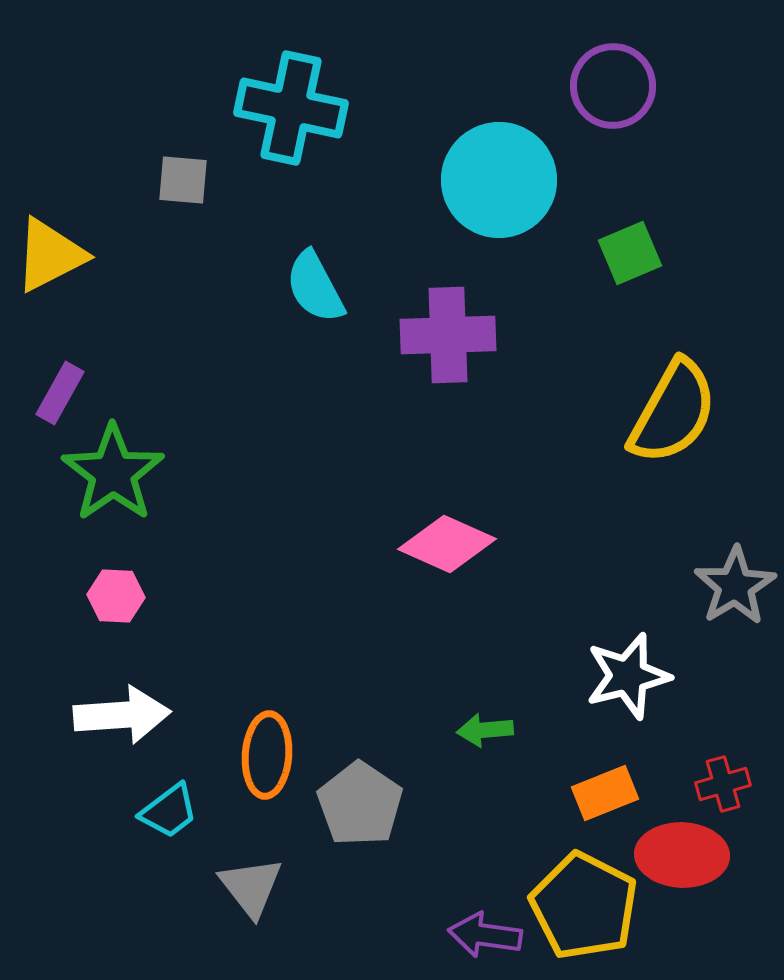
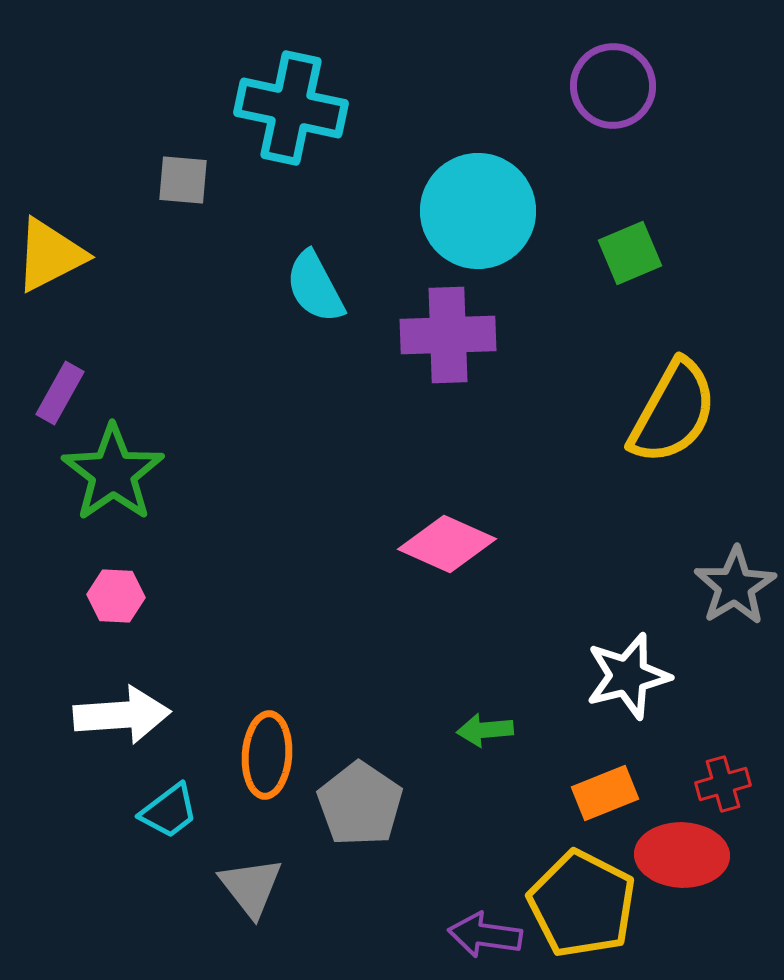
cyan circle: moved 21 px left, 31 px down
yellow pentagon: moved 2 px left, 2 px up
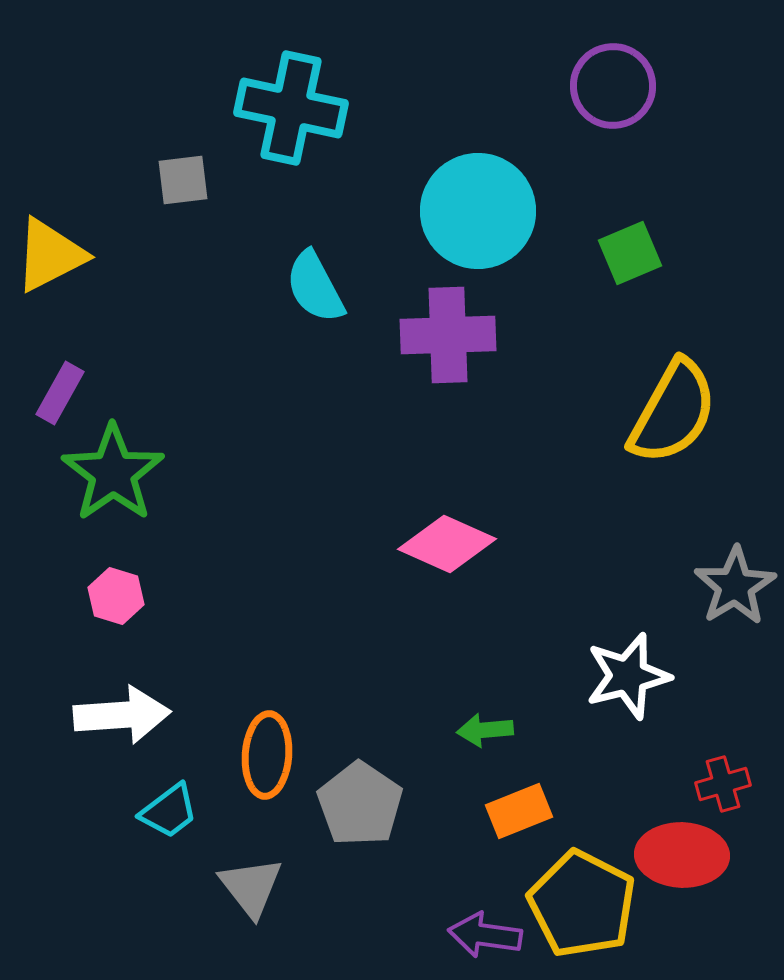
gray square: rotated 12 degrees counterclockwise
pink hexagon: rotated 14 degrees clockwise
orange rectangle: moved 86 px left, 18 px down
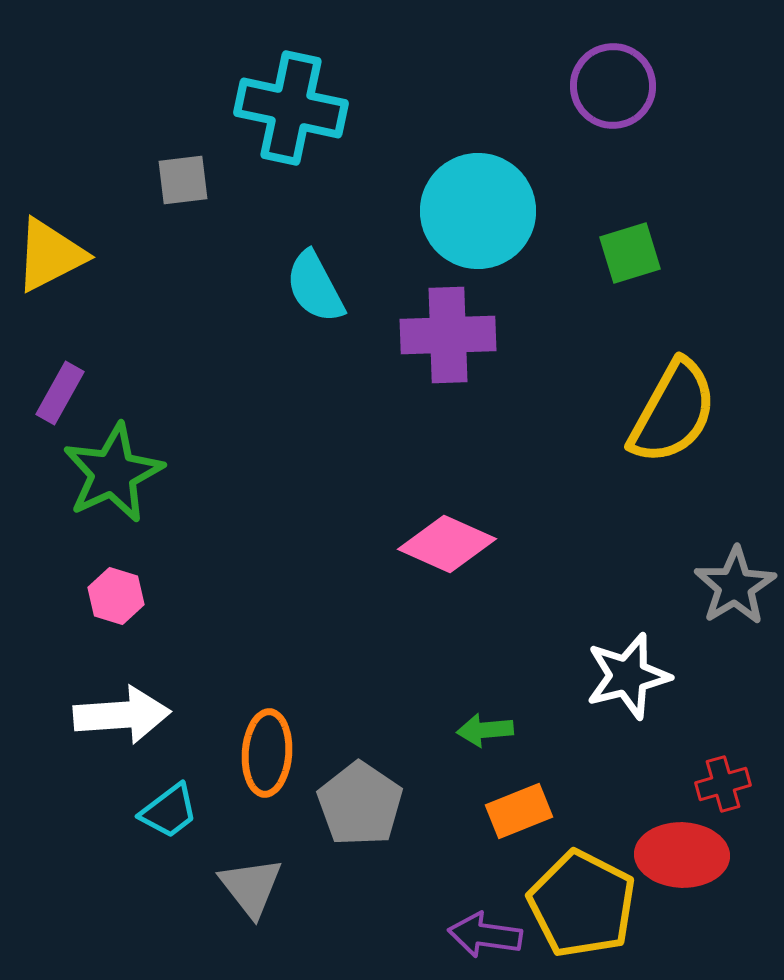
green square: rotated 6 degrees clockwise
green star: rotated 10 degrees clockwise
orange ellipse: moved 2 px up
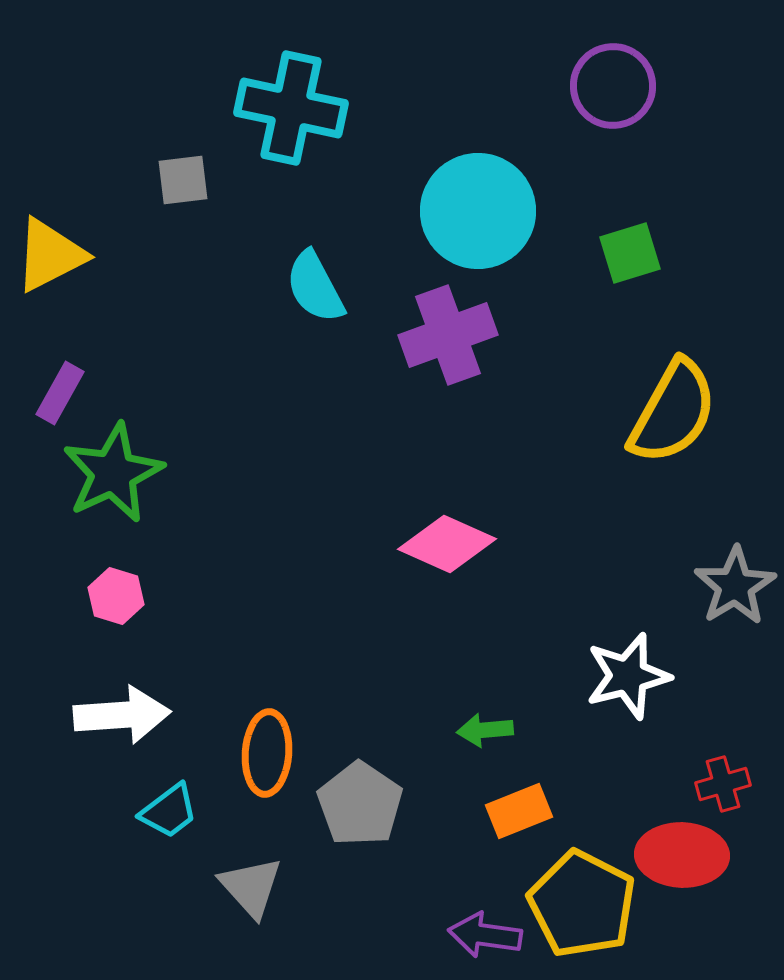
purple cross: rotated 18 degrees counterclockwise
gray triangle: rotated 4 degrees counterclockwise
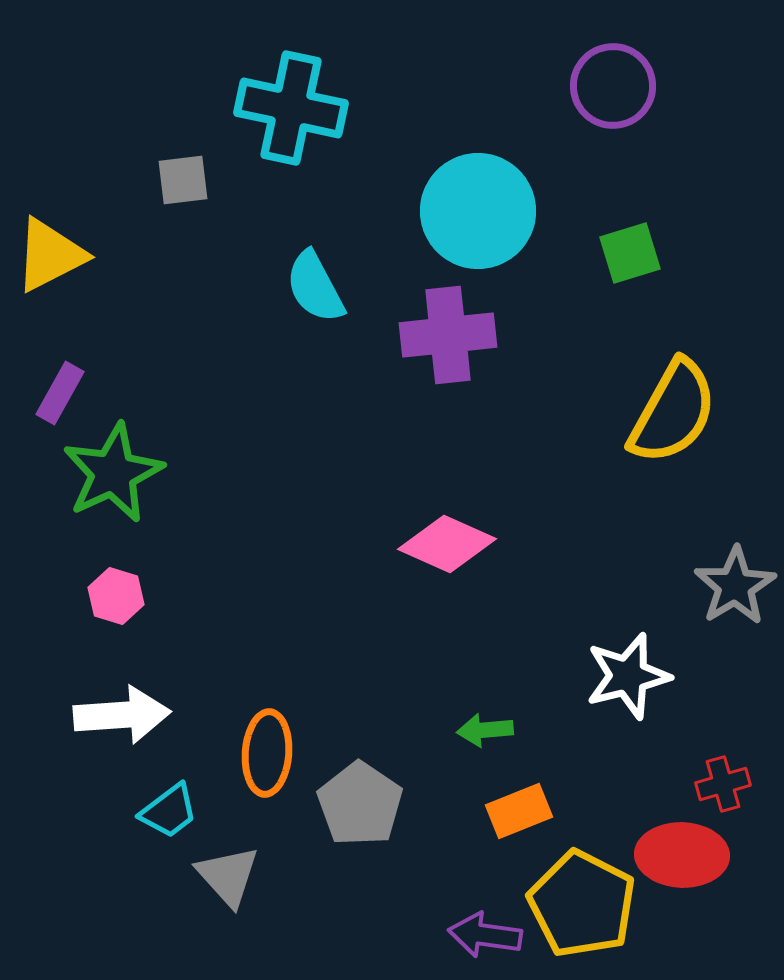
purple cross: rotated 14 degrees clockwise
gray triangle: moved 23 px left, 11 px up
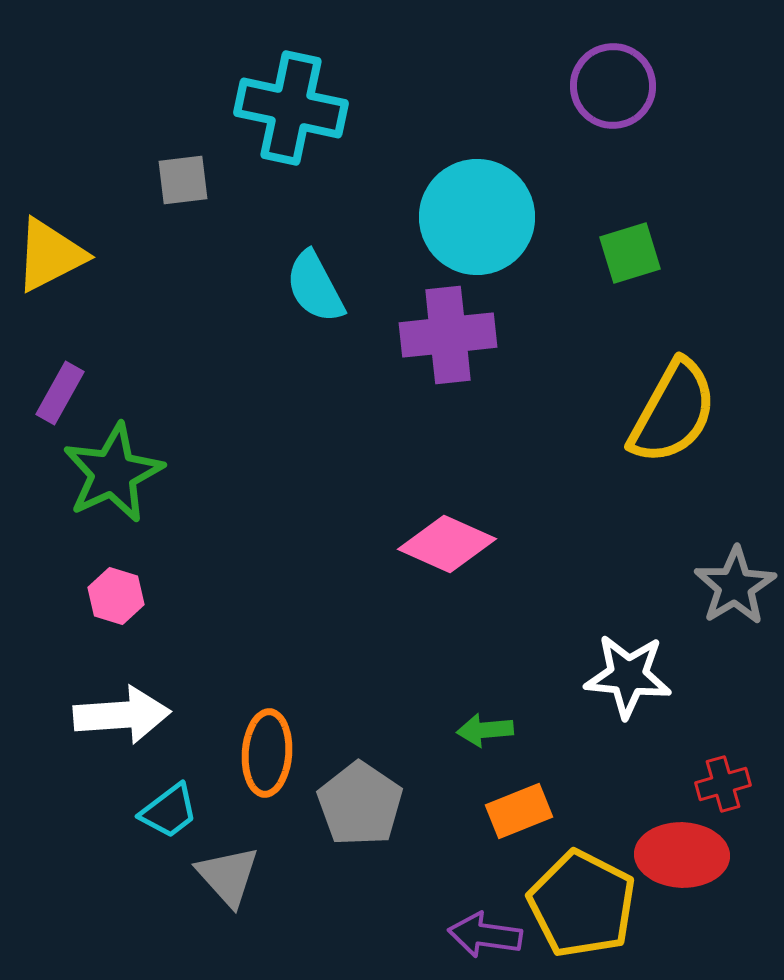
cyan circle: moved 1 px left, 6 px down
white star: rotated 20 degrees clockwise
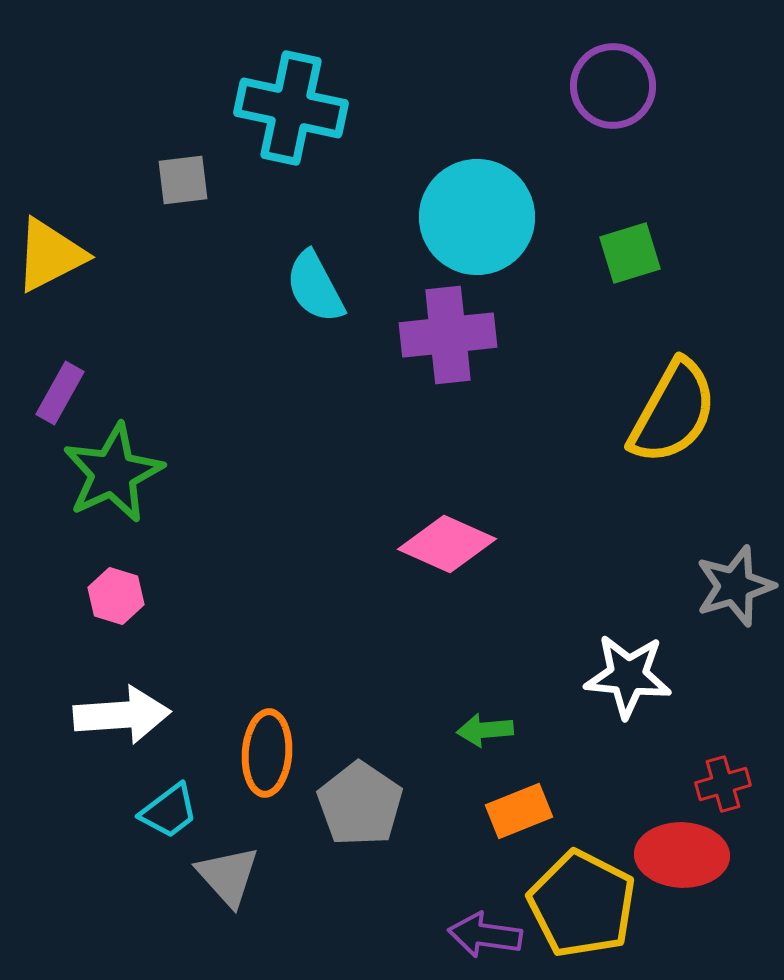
gray star: rotated 14 degrees clockwise
